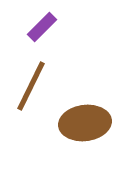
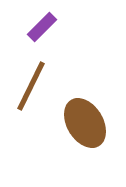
brown ellipse: rotated 66 degrees clockwise
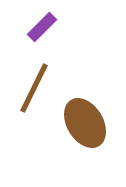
brown line: moved 3 px right, 2 px down
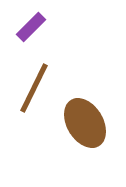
purple rectangle: moved 11 px left
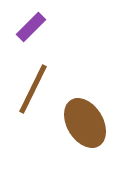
brown line: moved 1 px left, 1 px down
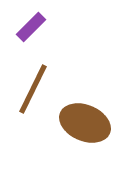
brown ellipse: rotated 36 degrees counterclockwise
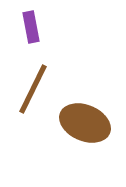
purple rectangle: rotated 56 degrees counterclockwise
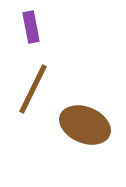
brown ellipse: moved 2 px down
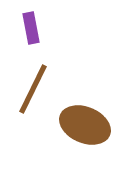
purple rectangle: moved 1 px down
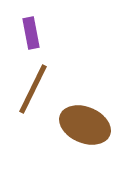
purple rectangle: moved 5 px down
